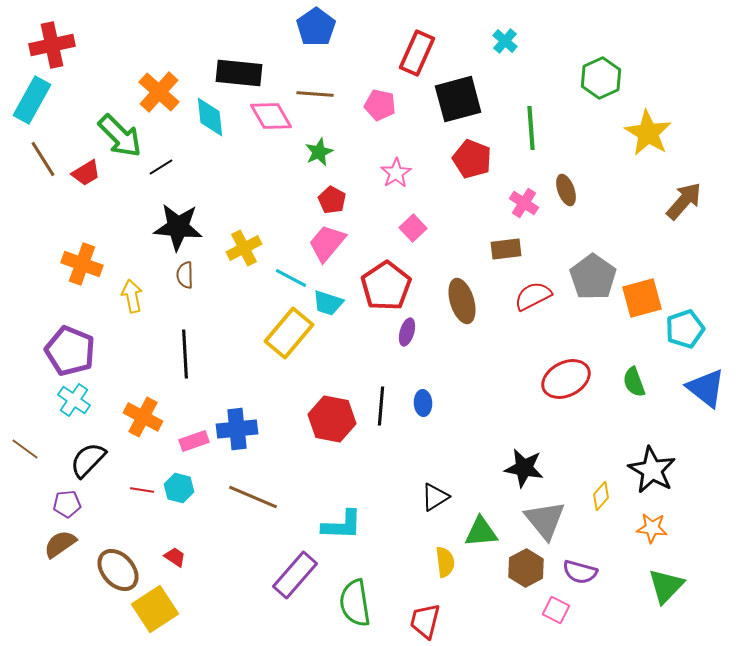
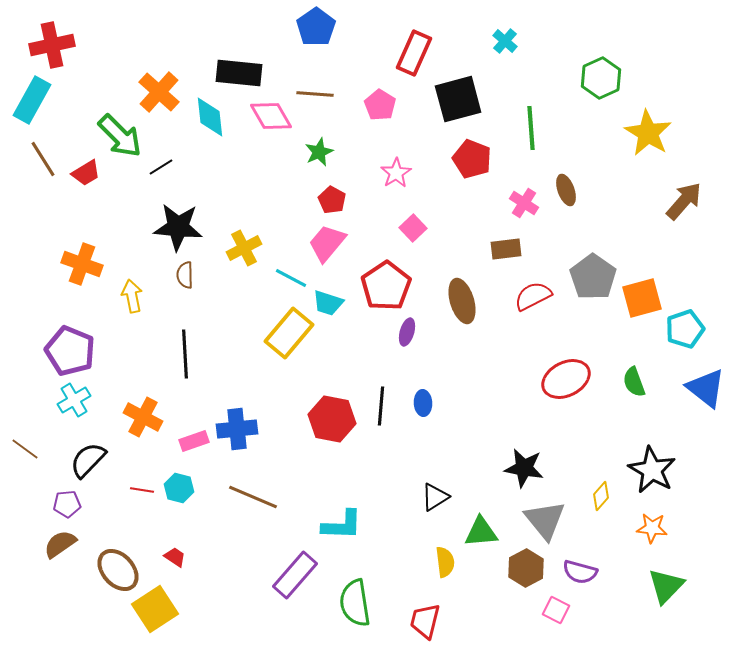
red rectangle at (417, 53): moved 3 px left
pink pentagon at (380, 105): rotated 20 degrees clockwise
cyan cross at (74, 400): rotated 24 degrees clockwise
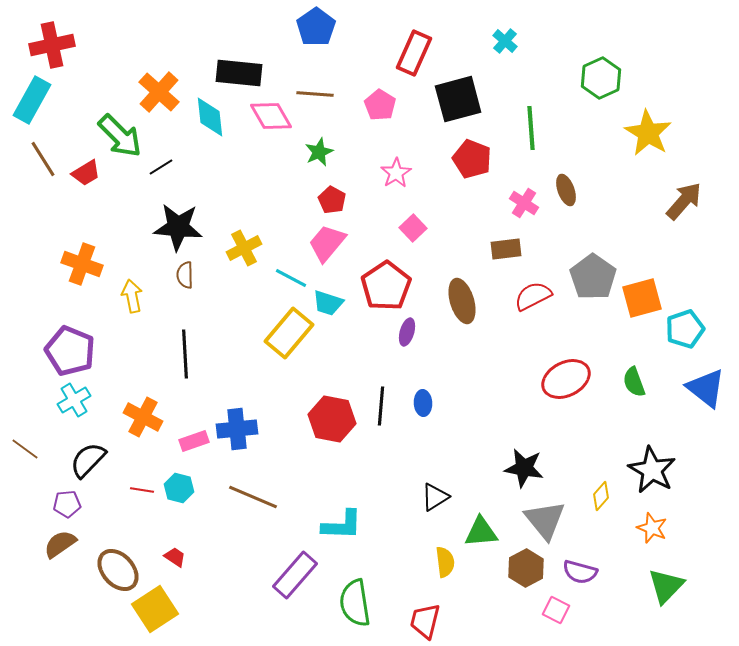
orange star at (652, 528): rotated 16 degrees clockwise
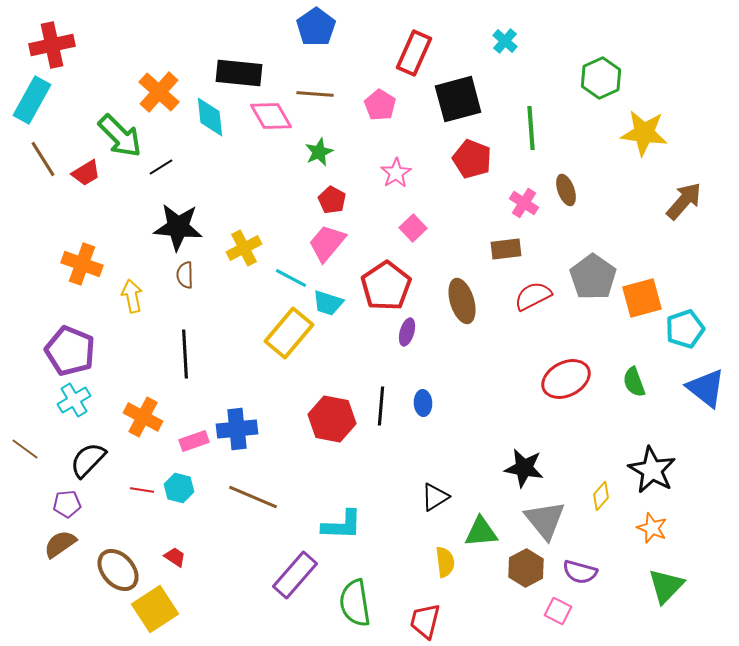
yellow star at (648, 133): moved 4 px left; rotated 24 degrees counterclockwise
pink square at (556, 610): moved 2 px right, 1 px down
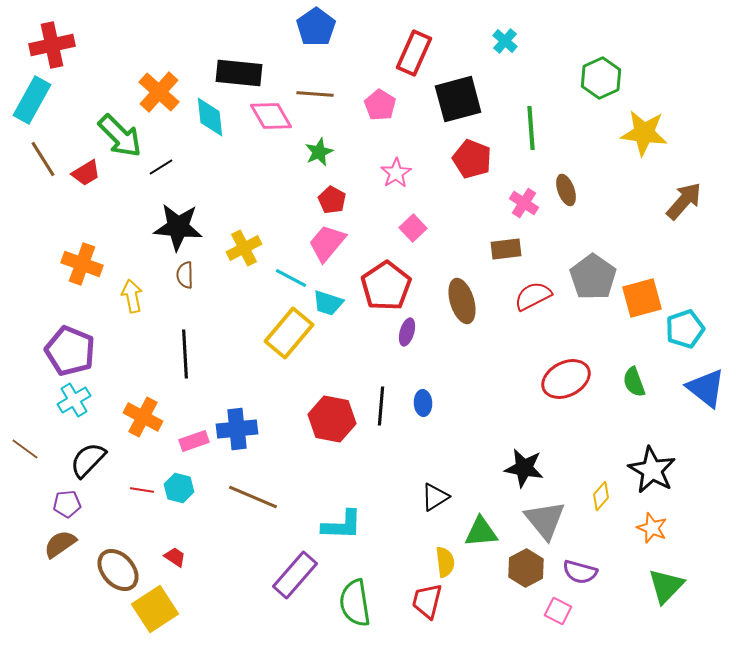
red trapezoid at (425, 621): moved 2 px right, 20 px up
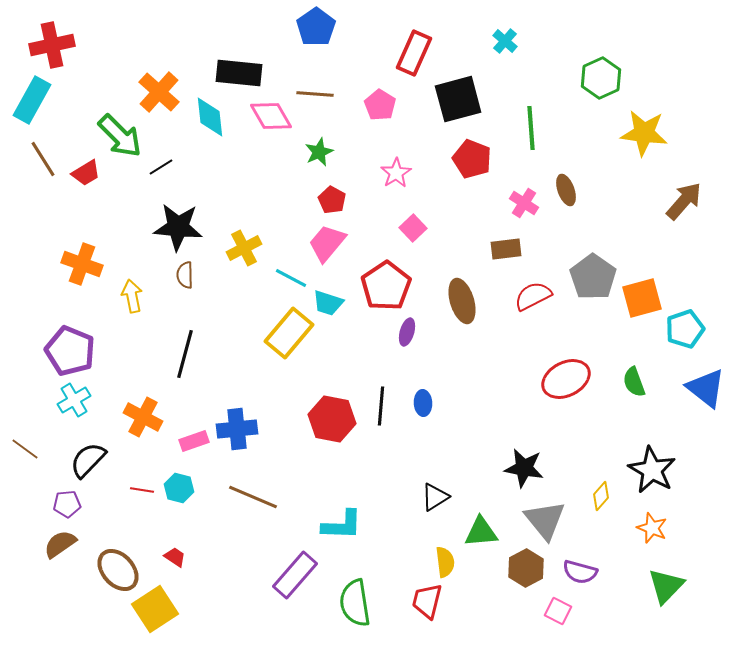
black line at (185, 354): rotated 18 degrees clockwise
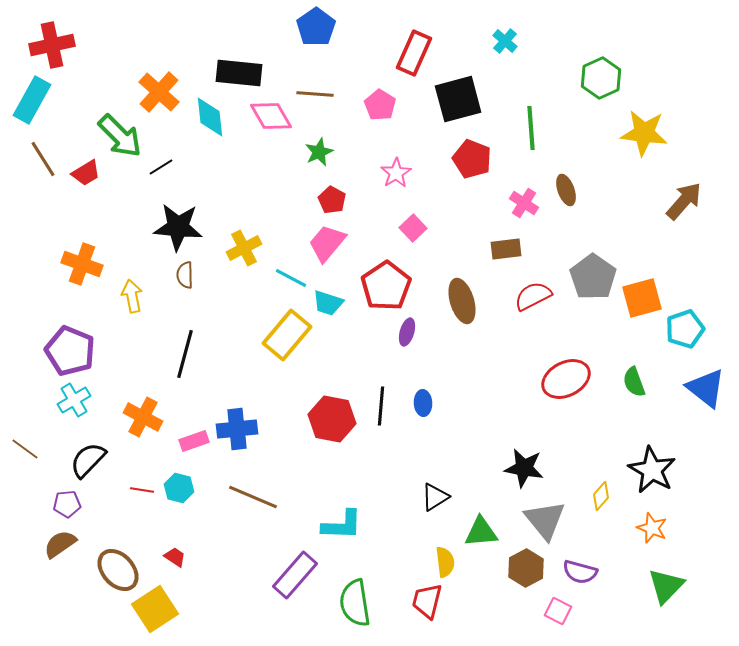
yellow rectangle at (289, 333): moved 2 px left, 2 px down
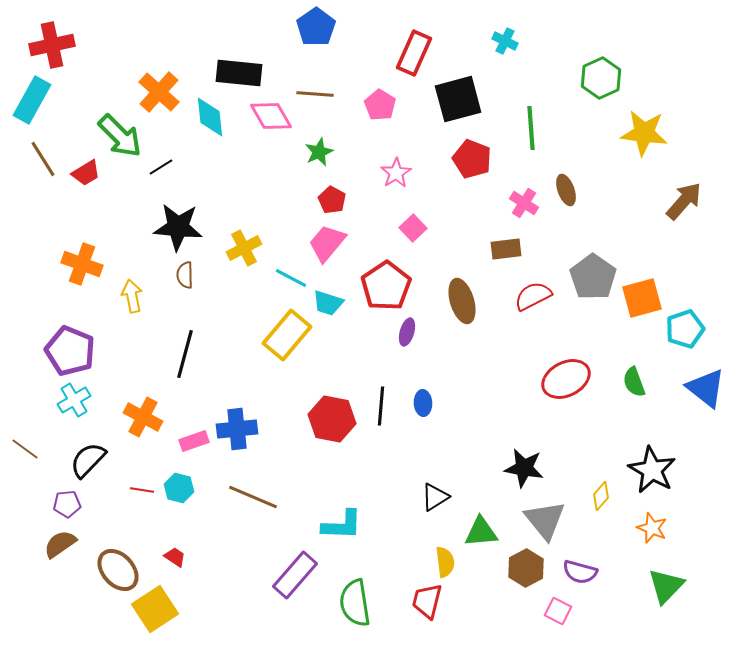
cyan cross at (505, 41): rotated 15 degrees counterclockwise
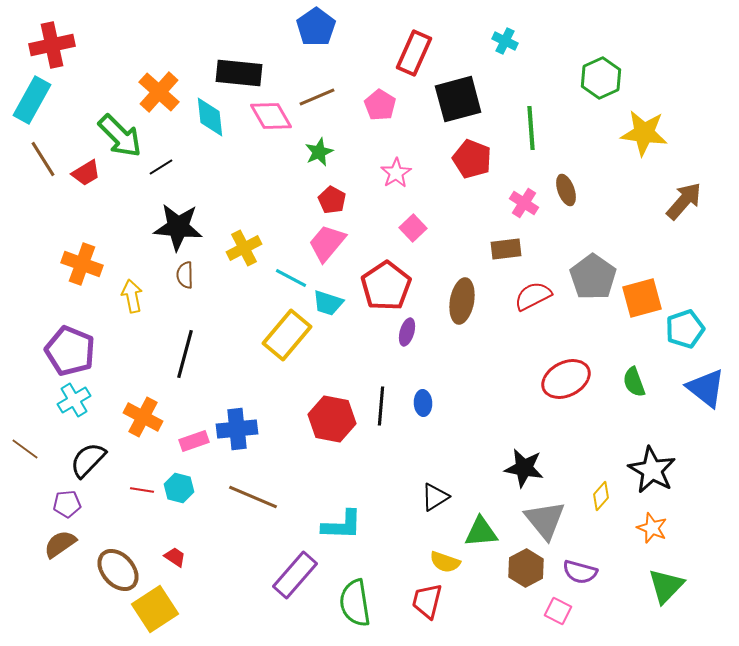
brown line at (315, 94): moved 2 px right, 3 px down; rotated 27 degrees counterclockwise
brown ellipse at (462, 301): rotated 27 degrees clockwise
yellow semicircle at (445, 562): rotated 116 degrees clockwise
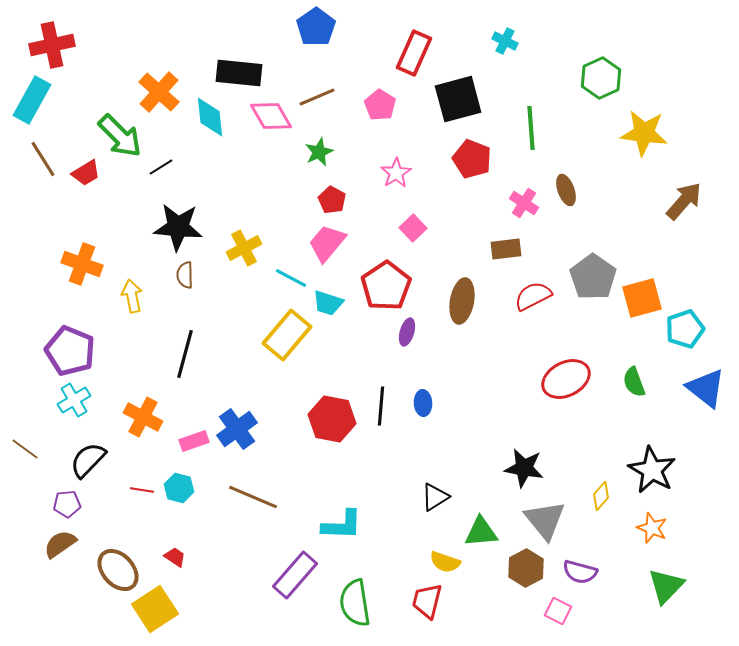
blue cross at (237, 429): rotated 30 degrees counterclockwise
